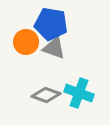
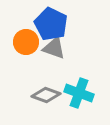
blue pentagon: rotated 16 degrees clockwise
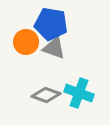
blue pentagon: rotated 16 degrees counterclockwise
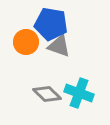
gray triangle: moved 5 px right, 2 px up
gray diamond: moved 1 px right, 1 px up; rotated 24 degrees clockwise
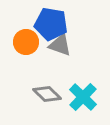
gray triangle: moved 1 px right, 1 px up
cyan cross: moved 4 px right, 4 px down; rotated 24 degrees clockwise
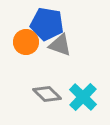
blue pentagon: moved 4 px left
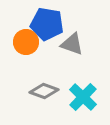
gray triangle: moved 12 px right, 1 px up
gray diamond: moved 3 px left, 3 px up; rotated 24 degrees counterclockwise
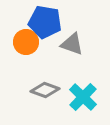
blue pentagon: moved 2 px left, 2 px up
gray diamond: moved 1 px right, 1 px up
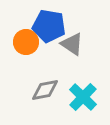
blue pentagon: moved 4 px right, 4 px down
gray triangle: rotated 15 degrees clockwise
gray diamond: rotated 32 degrees counterclockwise
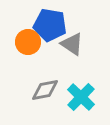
blue pentagon: moved 1 px right, 1 px up
orange circle: moved 2 px right
cyan cross: moved 2 px left
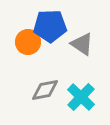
blue pentagon: moved 1 px down; rotated 12 degrees counterclockwise
gray triangle: moved 10 px right
